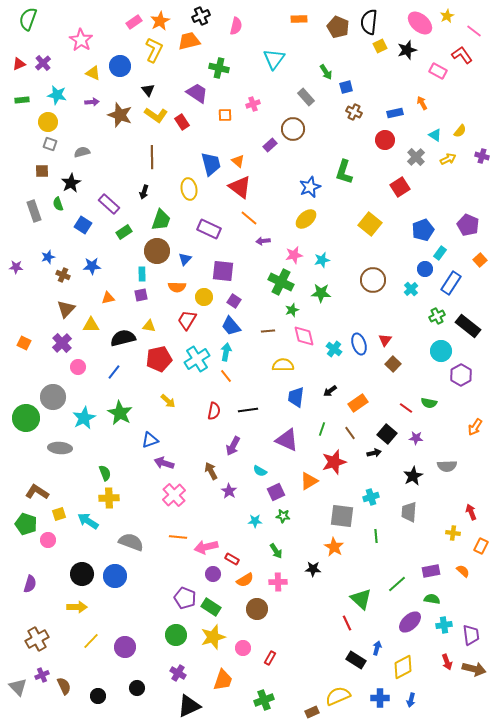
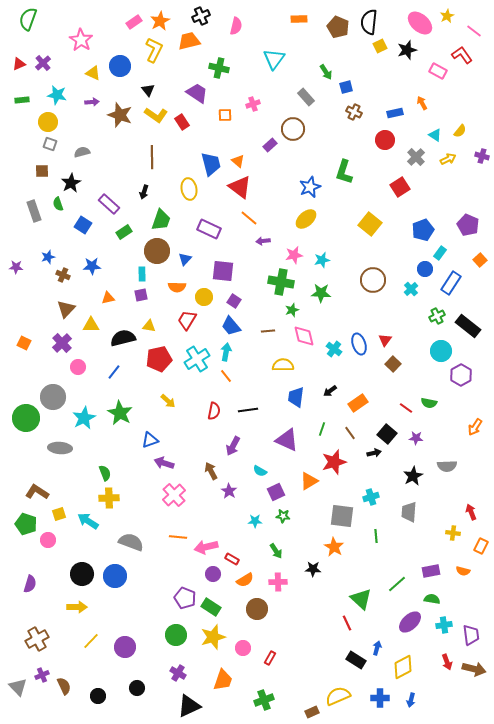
green cross at (281, 282): rotated 15 degrees counterclockwise
orange semicircle at (463, 571): rotated 152 degrees clockwise
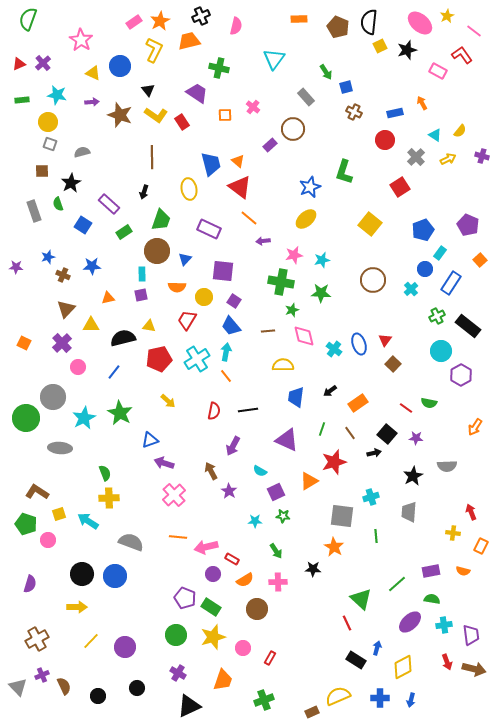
pink cross at (253, 104): moved 3 px down; rotated 32 degrees counterclockwise
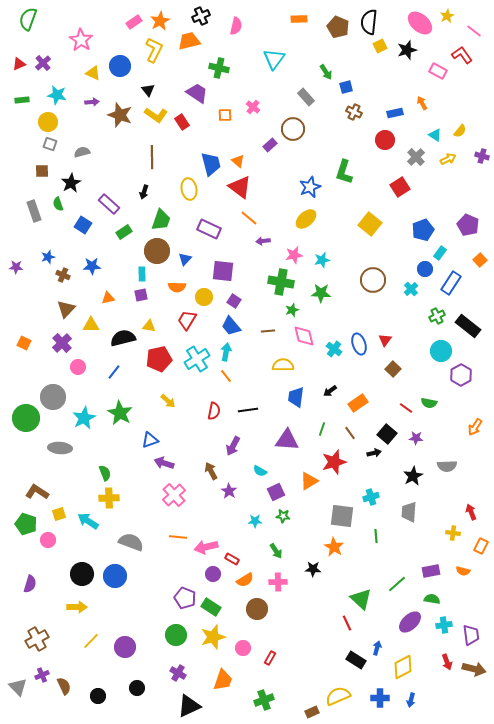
brown square at (393, 364): moved 5 px down
purple triangle at (287, 440): rotated 20 degrees counterclockwise
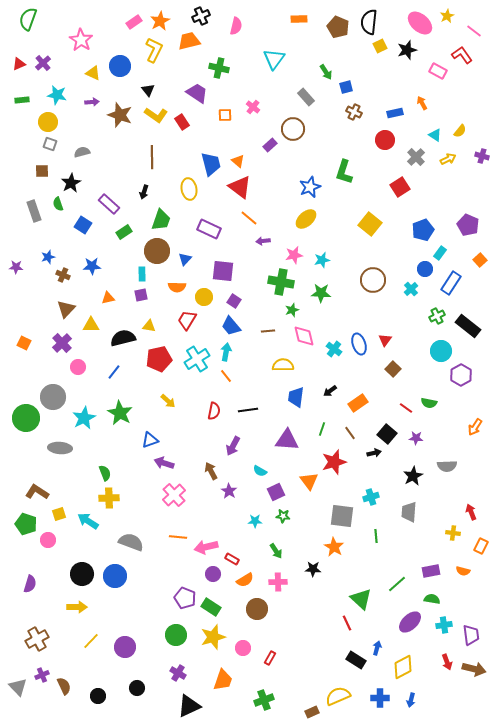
orange triangle at (309, 481): rotated 36 degrees counterclockwise
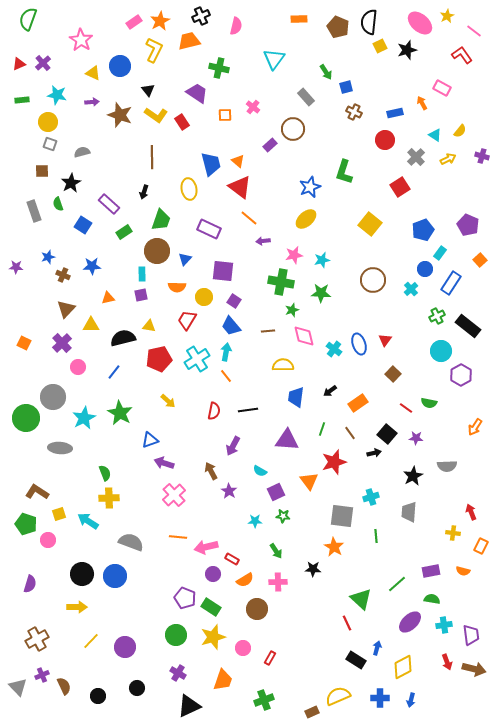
pink rectangle at (438, 71): moved 4 px right, 17 px down
brown square at (393, 369): moved 5 px down
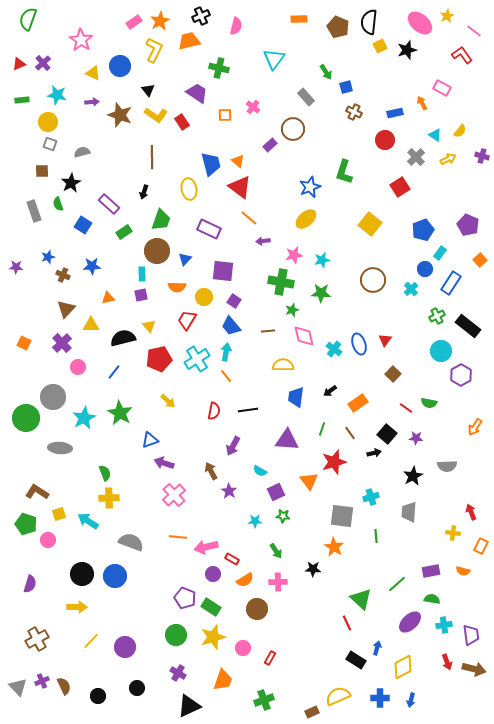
yellow triangle at (149, 326): rotated 40 degrees clockwise
purple cross at (42, 675): moved 6 px down
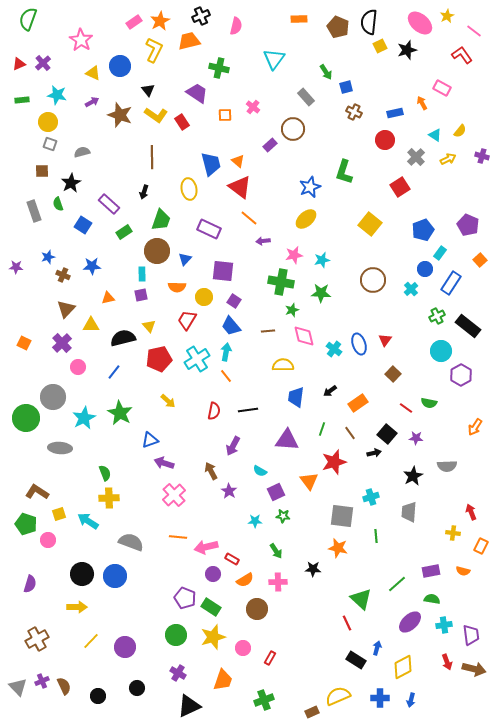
purple arrow at (92, 102): rotated 24 degrees counterclockwise
orange star at (334, 547): moved 4 px right, 1 px down; rotated 18 degrees counterclockwise
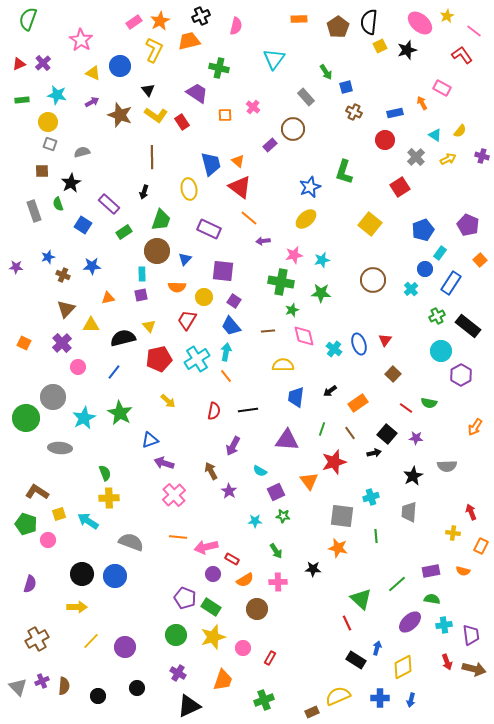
brown pentagon at (338, 27): rotated 15 degrees clockwise
brown semicircle at (64, 686): rotated 30 degrees clockwise
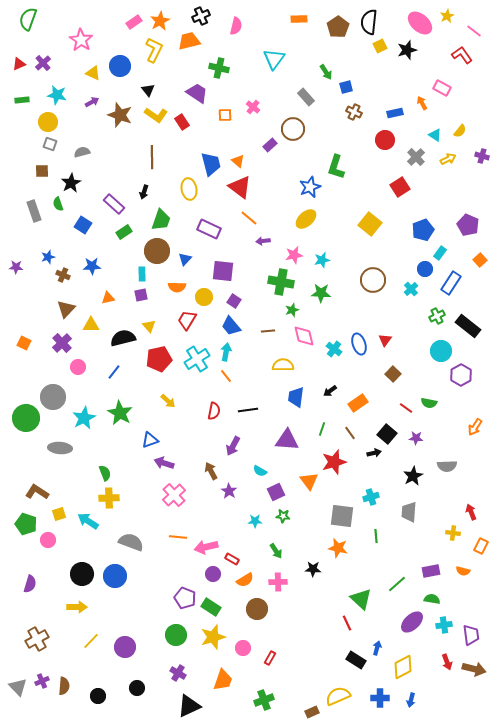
green L-shape at (344, 172): moved 8 px left, 5 px up
purple rectangle at (109, 204): moved 5 px right
purple ellipse at (410, 622): moved 2 px right
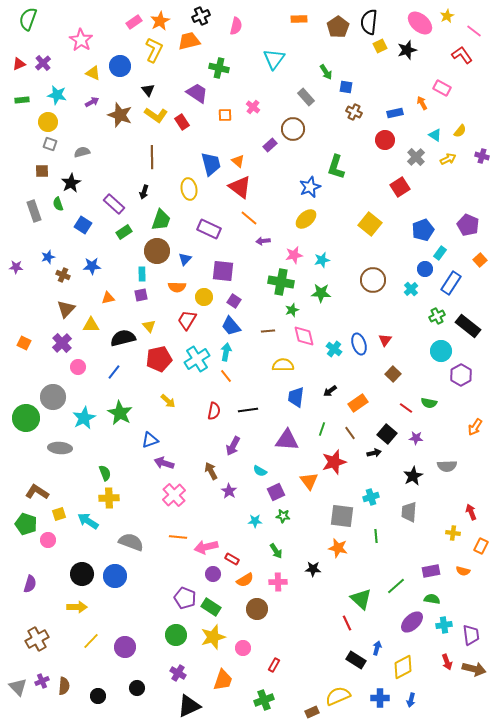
blue square at (346, 87): rotated 24 degrees clockwise
green line at (397, 584): moved 1 px left, 2 px down
red rectangle at (270, 658): moved 4 px right, 7 px down
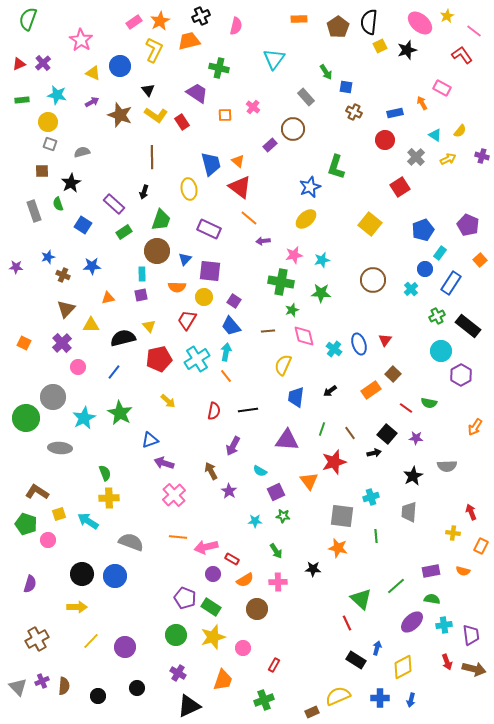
purple square at (223, 271): moved 13 px left
yellow semicircle at (283, 365): rotated 65 degrees counterclockwise
orange rectangle at (358, 403): moved 13 px right, 13 px up
